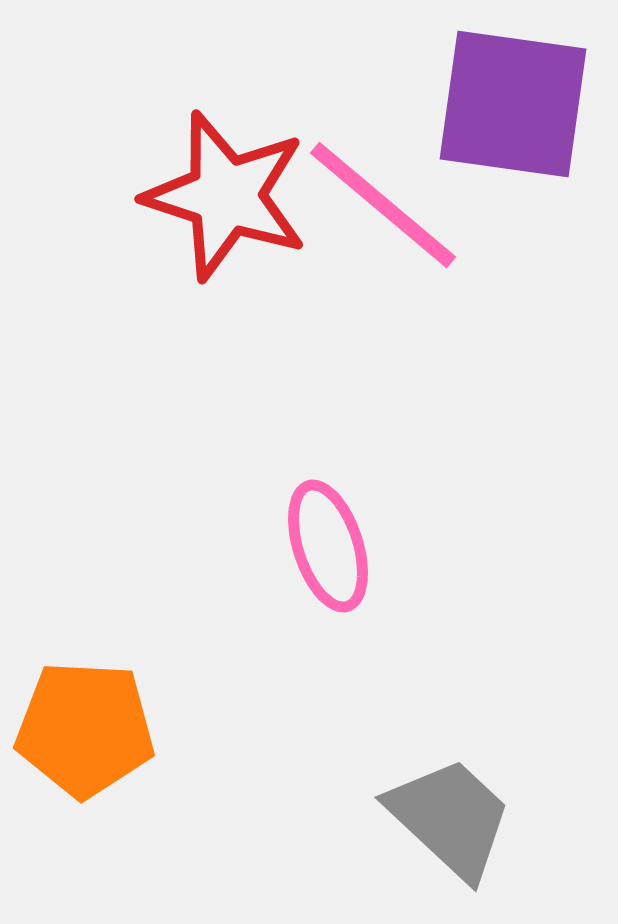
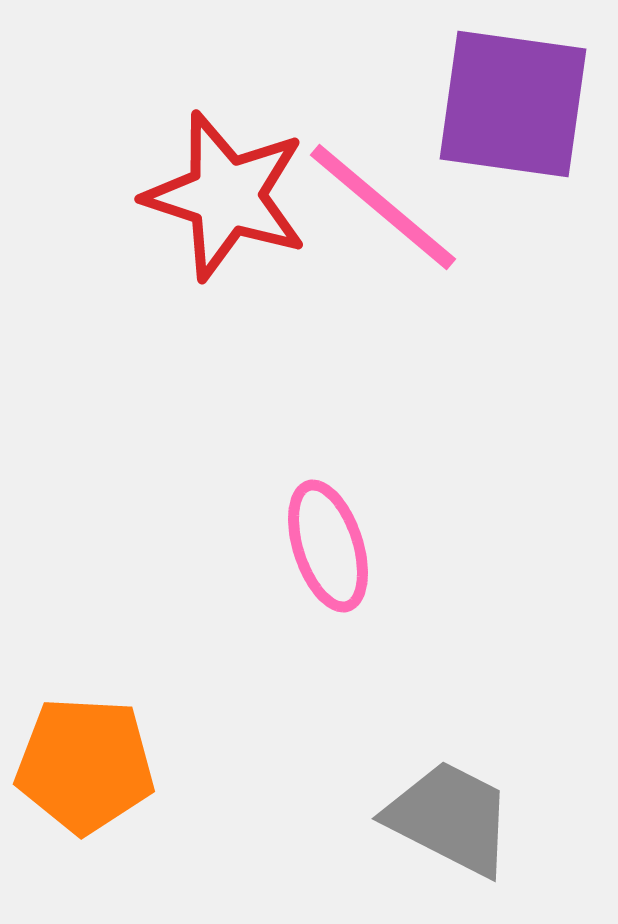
pink line: moved 2 px down
orange pentagon: moved 36 px down
gray trapezoid: rotated 16 degrees counterclockwise
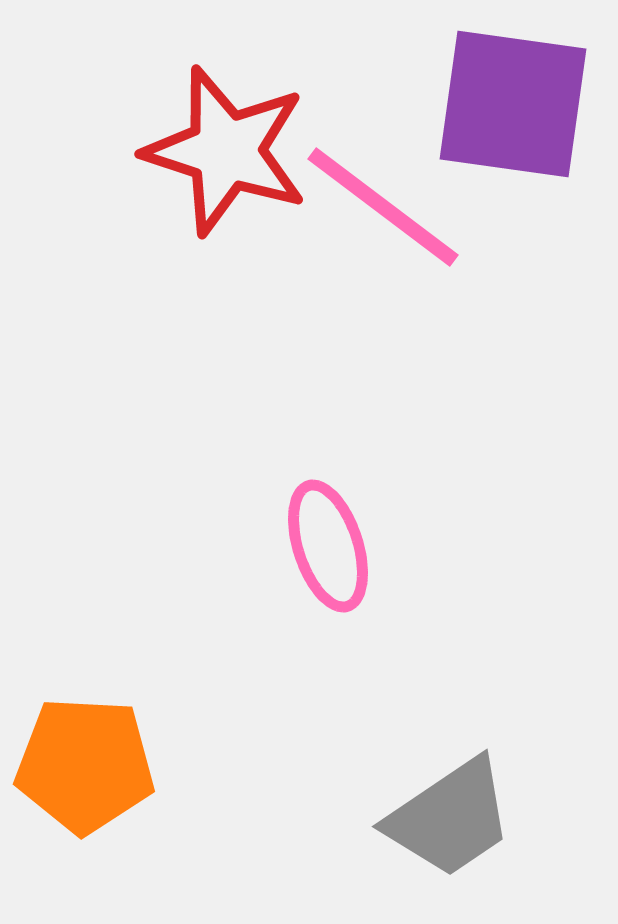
red star: moved 45 px up
pink line: rotated 3 degrees counterclockwise
gray trapezoid: rotated 119 degrees clockwise
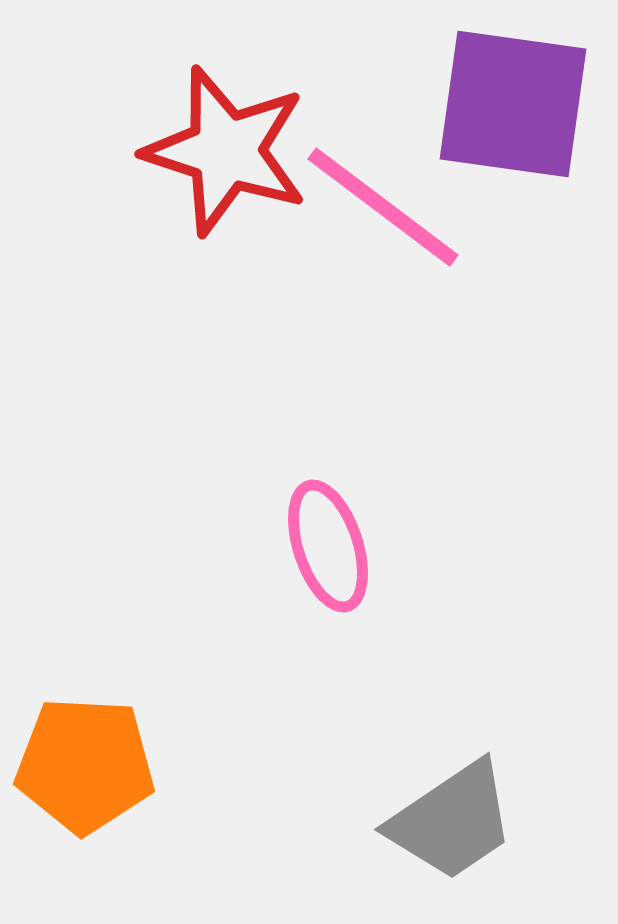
gray trapezoid: moved 2 px right, 3 px down
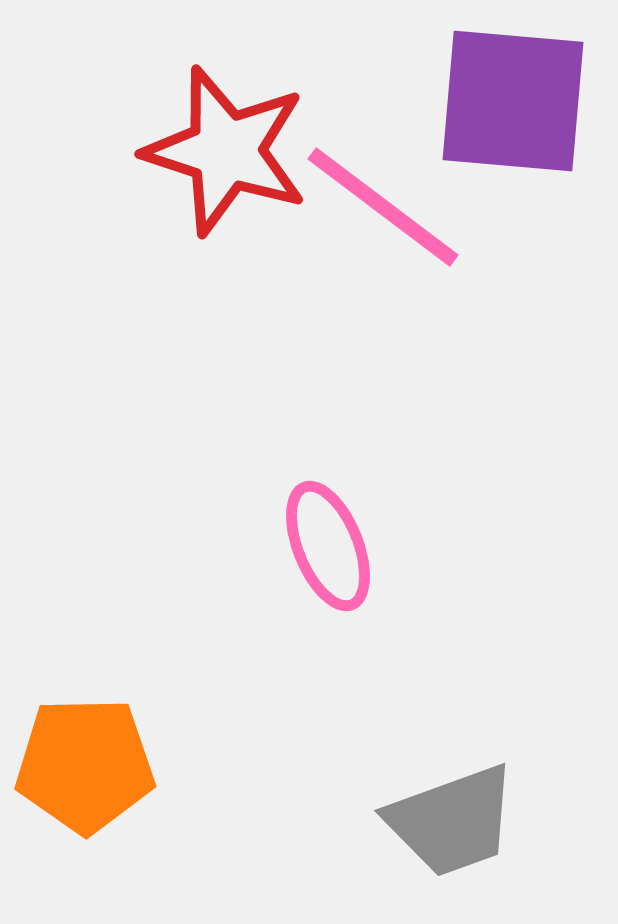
purple square: moved 3 px up; rotated 3 degrees counterclockwise
pink ellipse: rotated 4 degrees counterclockwise
orange pentagon: rotated 4 degrees counterclockwise
gray trapezoid: rotated 14 degrees clockwise
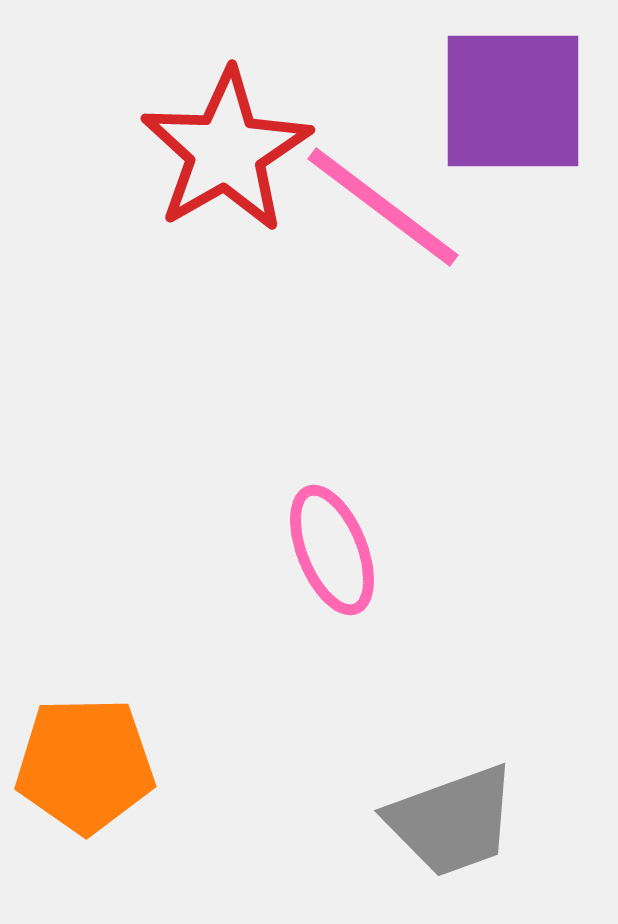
purple square: rotated 5 degrees counterclockwise
red star: rotated 24 degrees clockwise
pink ellipse: moved 4 px right, 4 px down
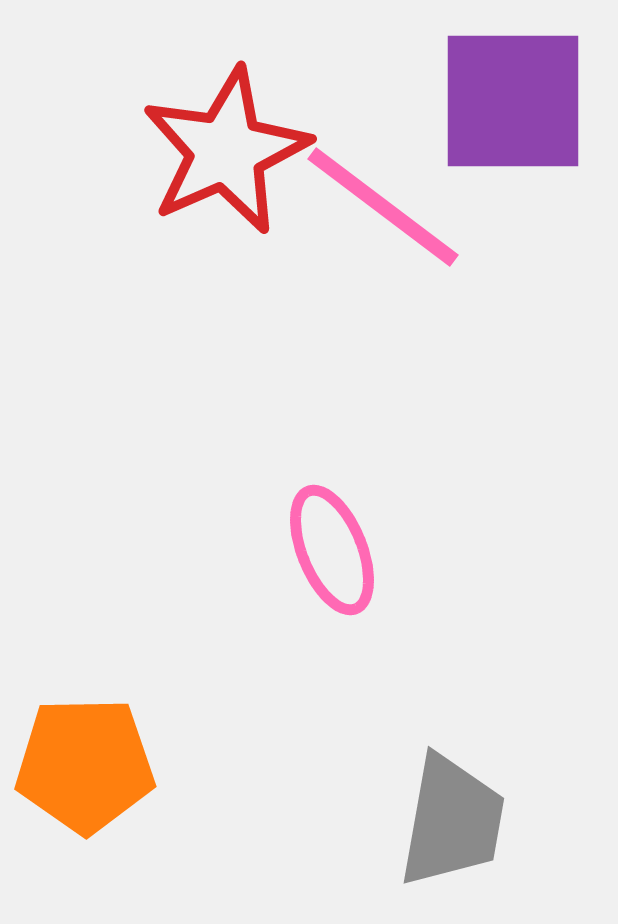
red star: rotated 6 degrees clockwise
gray trapezoid: rotated 60 degrees counterclockwise
